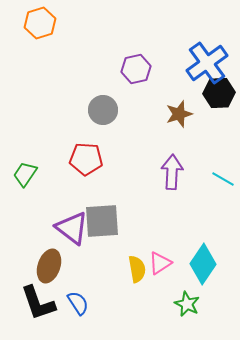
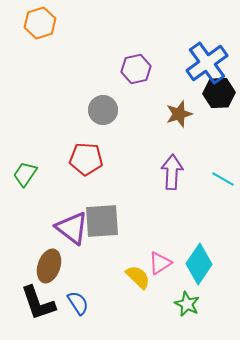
cyan diamond: moved 4 px left
yellow semicircle: moved 1 px right, 8 px down; rotated 36 degrees counterclockwise
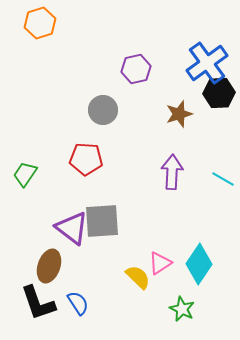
green star: moved 5 px left, 5 px down
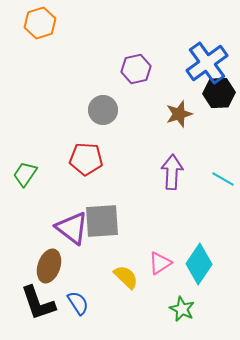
yellow semicircle: moved 12 px left
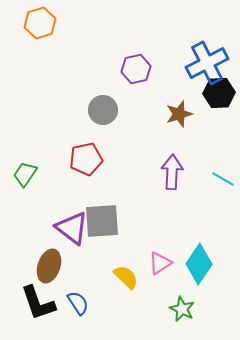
blue cross: rotated 9 degrees clockwise
red pentagon: rotated 16 degrees counterclockwise
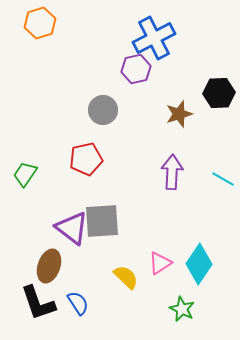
blue cross: moved 53 px left, 25 px up
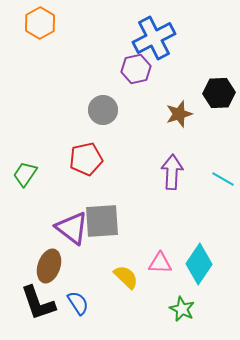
orange hexagon: rotated 12 degrees counterclockwise
pink triangle: rotated 35 degrees clockwise
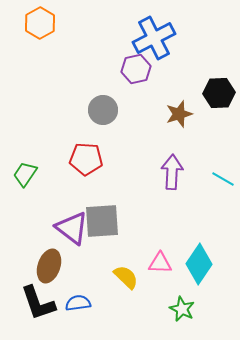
red pentagon: rotated 16 degrees clockwise
blue semicircle: rotated 65 degrees counterclockwise
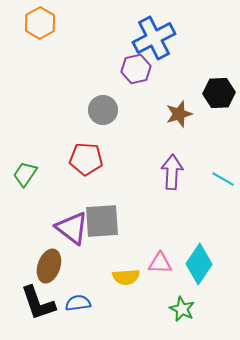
yellow semicircle: rotated 132 degrees clockwise
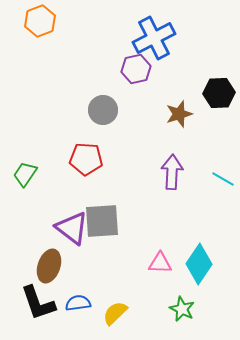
orange hexagon: moved 2 px up; rotated 8 degrees clockwise
yellow semicircle: moved 11 px left, 36 px down; rotated 140 degrees clockwise
